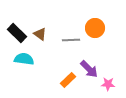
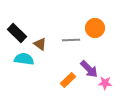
brown triangle: moved 10 px down
pink star: moved 3 px left, 1 px up
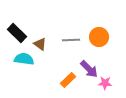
orange circle: moved 4 px right, 9 px down
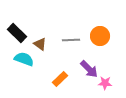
orange circle: moved 1 px right, 1 px up
cyan semicircle: rotated 12 degrees clockwise
orange rectangle: moved 8 px left, 1 px up
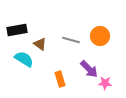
black rectangle: moved 3 px up; rotated 54 degrees counterclockwise
gray line: rotated 18 degrees clockwise
cyan semicircle: rotated 12 degrees clockwise
orange rectangle: rotated 63 degrees counterclockwise
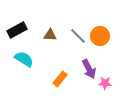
black rectangle: rotated 18 degrees counterclockwise
gray line: moved 7 px right, 4 px up; rotated 30 degrees clockwise
brown triangle: moved 10 px right, 9 px up; rotated 32 degrees counterclockwise
purple arrow: rotated 18 degrees clockwise
orange rectangle: rotated 56 degrees clockwise
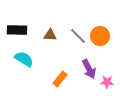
black rectangle: rotated 30 degrees clockwise
pink star: moved 2 px right, 1 px up
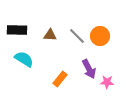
gray line: moved 1 px left
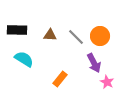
gray line: moved 1 px left, 1 px down
purple arrow: moved 5 px right, 6 px up
pink star: rotated 24 degrees clockwise
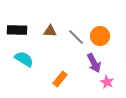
brown triangle: moved 4 px up
